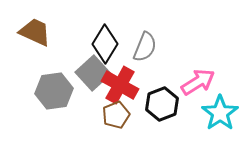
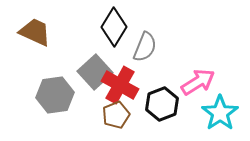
black diamond: moved 9 px right, 17 px up
gray square: moved 2 px right, 1 px up
gray hexagon: moved 1 px right, 4 px down
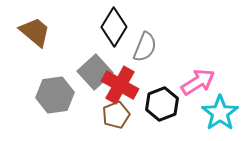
brown trapezoid: rotated 16 degrees clockwise
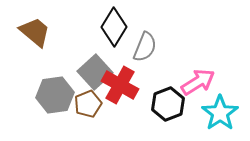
black hexagon: moved 6 px right
brown pentagon: moved 28 px left, 11 px up
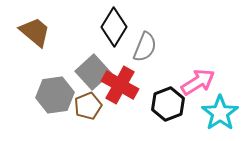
gray square: moved 2 px left
brown pentagon: moved 2 px down
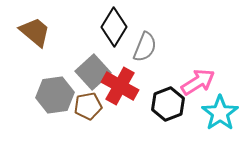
red cross: moved 1 px down
brown pentagon: rotated 12 degrees clockwise
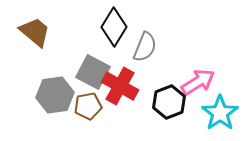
gray square: rotated 20 degrees counterclockwise
black hexagon: moved 1 px right, 2 px up
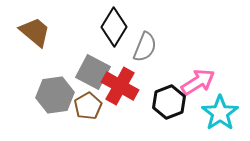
brown pentagon: rotated 20 degrees counterclockwise
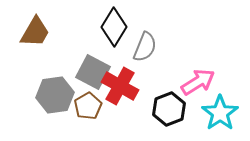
brown trapezoid: rotated 80 degrees clockwise
black hexagon: moved 7 px down
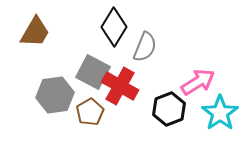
brown pentagon: moved 2 px right, 6 px down
